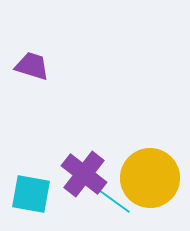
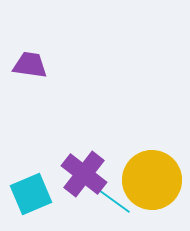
purple trapezoid: moved 2 px left, 1 px up; rotated 9 degrees counterclockwise
yellow circle: moved 2 px right, 2 px down
cyan square: rotated 33 degrees counterclockwise
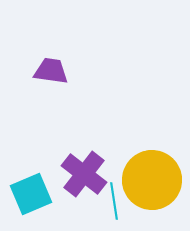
purple trapezoid: moved 21 px right, 6 px down
cyan line: rotated 45 degrees clockwise
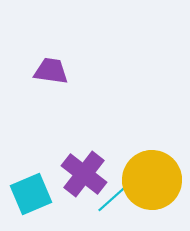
cyan line: moved 1 px left, 3 px up; rotated 57 degrees clockwise
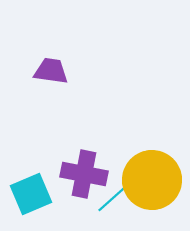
purple cross: rotated 27 degrees counterclockwise
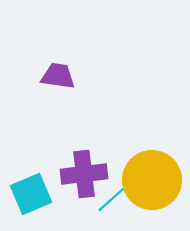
purple trapezoid: moved 7 px right, 5 px down
purple cross: rotated 18 degrees counterclockwise
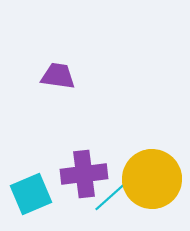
yellow circle: moved 1 px up
cyan line: moved 3 px left, 1 px up
